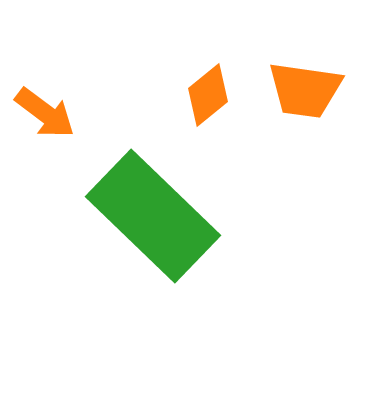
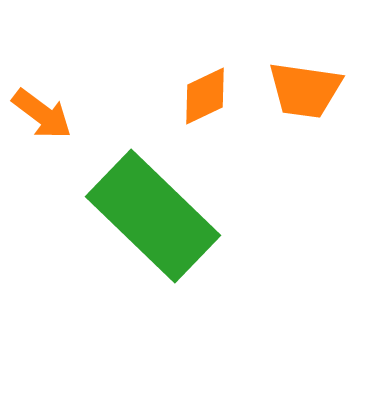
orange diamond: moved 3 px left, 1 px down; rotated 14 degrees clockwise
orange arrow: moved 3 px left, 1 px down
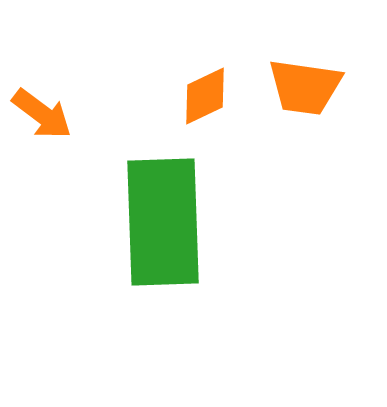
orange trapezoid: moved 3 px up
green rectangle: moved 10 px right, 6 px down; rotated 44 degrees clockwise
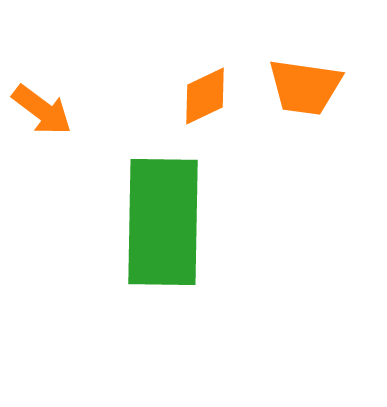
orange arrow: moved 4 px up
green rectangle: rotated 3 degrees clockwise
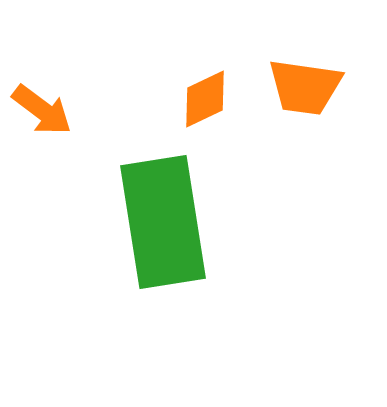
orange diamond: moved 3 px down
green rectangle: rotated 10 degrees counterclockwise
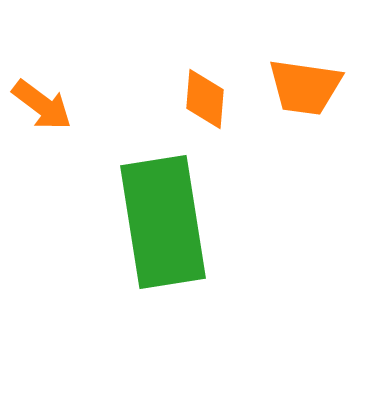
orange diamond: rotated 60 degrees counterclockwise
orange arrow: moved 5 px up
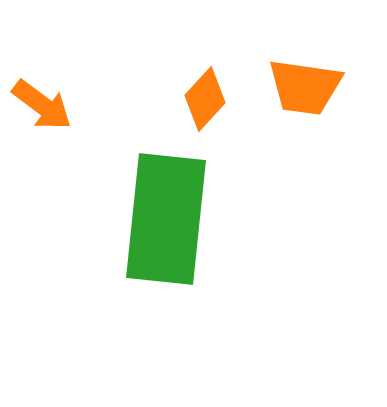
orange diamond: rotated 38 degrees clockwise
green rectangle: moved 3 px right, 3 px up; rotated 15 degrees clockwise
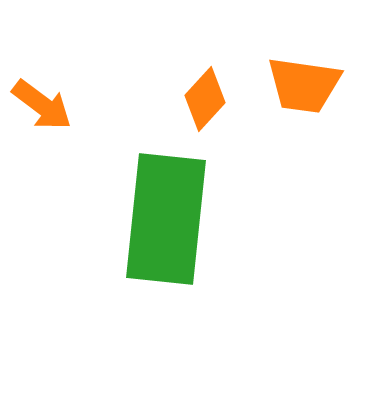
orange trapezoid: moved 1 px left, 2 px up
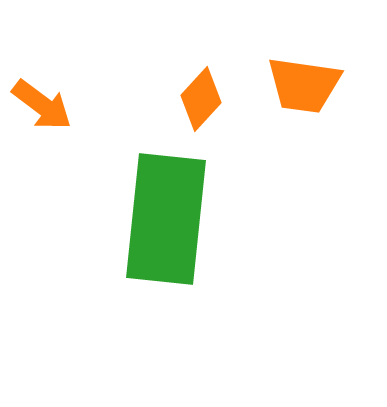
orange diamond: moved 4 px left
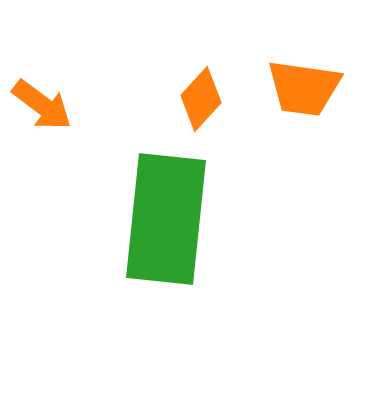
orange trapezoid: moved 3 px down
